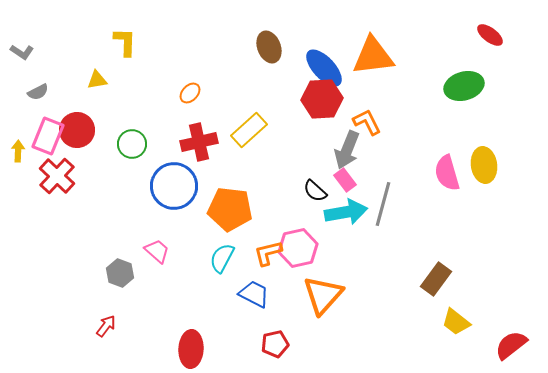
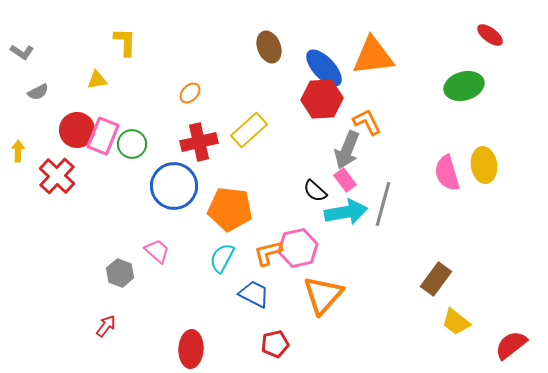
pink rectangle at (48, 136): moved 55 px right
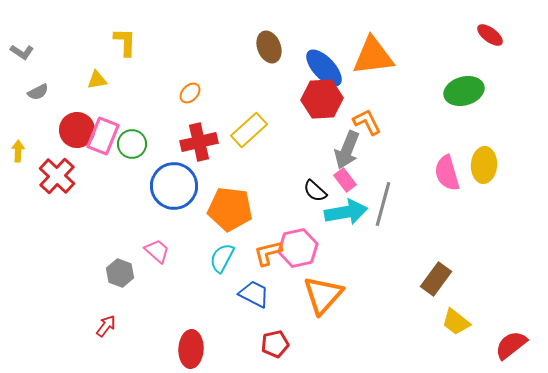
green ellipse at (464, 86): moved 5 px down
yellow ellipse at (484, 165): rotated 12 degrees clockwise
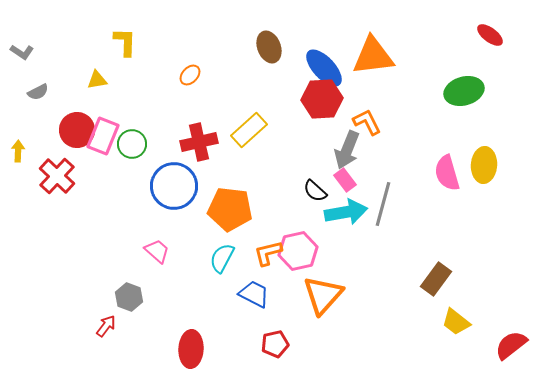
orange ellipse at (190, 93): moved 18 px up
pink hexagon at (298, 248): moved 3 px down
gray hexagon at (120, 273): moved 9 px right, 24 px down
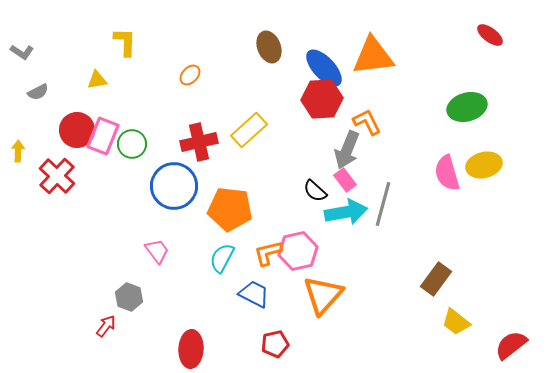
green ellipse at (464, 91): moved 3 px right, 16 px down
yellow ellipse at (484, 165): rotated 72 degrees clockwise
pink trapezoid at (157, 251): rotated 12 degrees clockwise
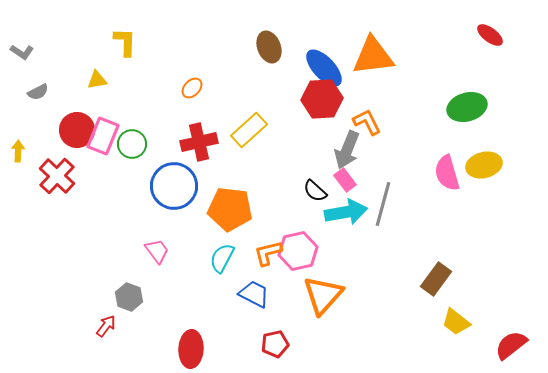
orange ellipse at (190, 75): moved 2 px right, 13 px down
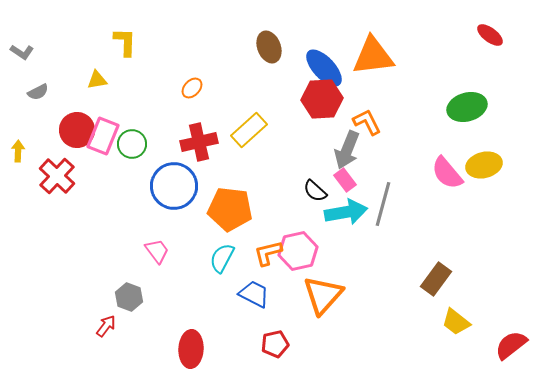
pink semicircle at (447, 173): rotated 24 degrees counterclockwise
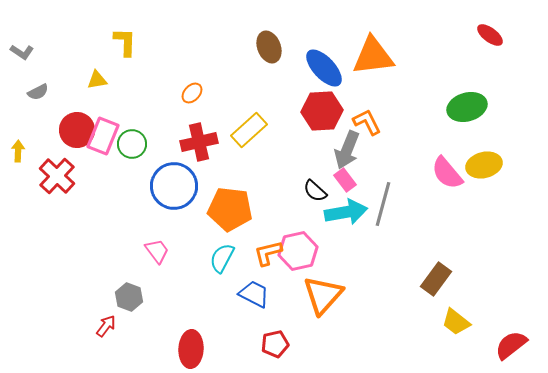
orange ellipse at (192, 88): moved 5 px down
red hexagon at (322, 99): moved 12 px down
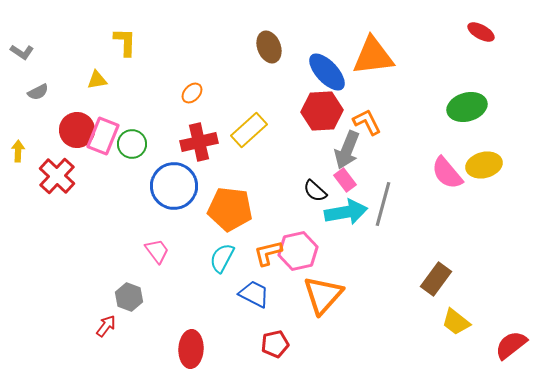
red ellipse at (490, 35): moved 9 px left, 3 px up; rotated 8 degrees counterclockwise
blue ellipse at (324, 68): moved 3 px right, 4 px down
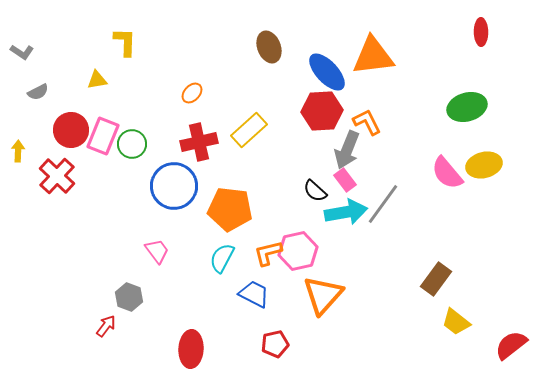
red ellipse at (481, 32): rotated 60 degrees clockwise
red circle at (77, 130): moved 6 px left
gray line at (383, 204): rotated 21 degrees clockwise
